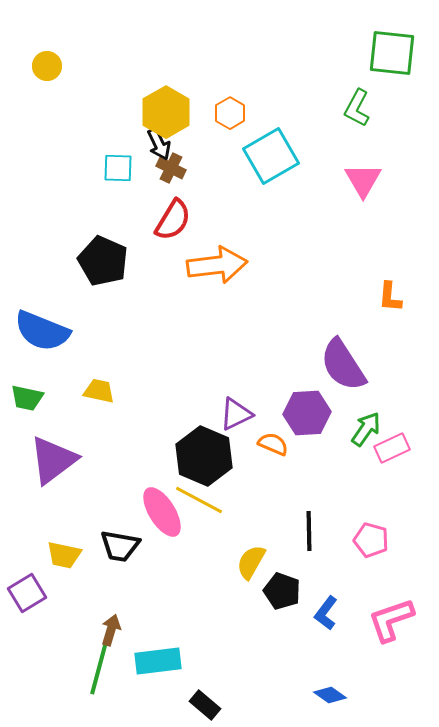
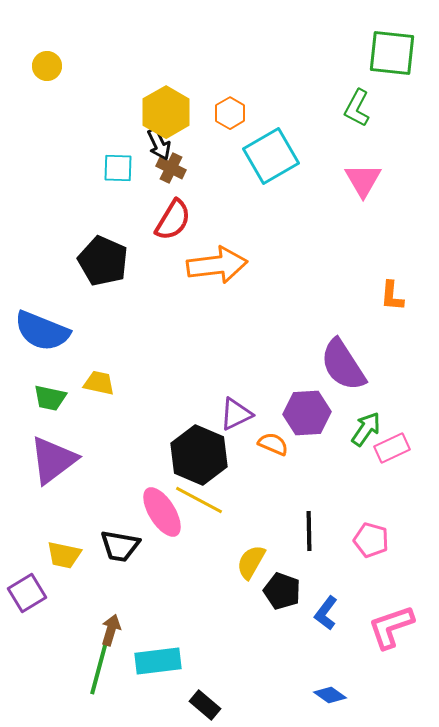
orange L-shape at (390, 297): moved 2 px right, 1 px up
yellow trapezoid at (99, 391): moved 8 px up
green trapezoid at (27, 398): moved 23 px right
black hexagon at (204, 456): moved 5 px left, 1 px up
pink L-shape at (391, 620): moved 7 px down
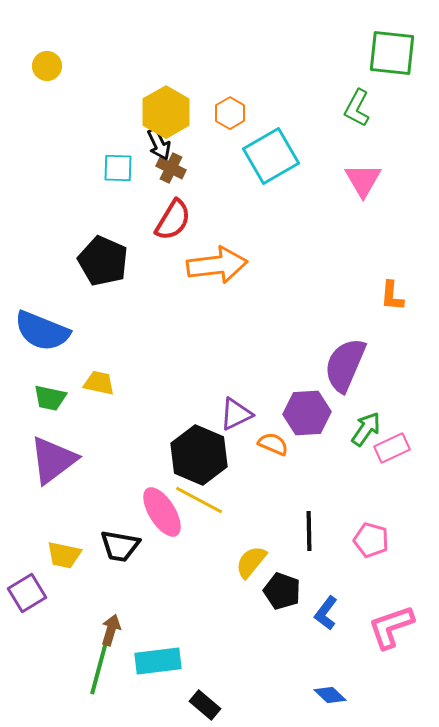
purple semicircle at (343, 365): moved 2 px right; rotated 56 degrees clockwise
yellow semicircle at (251, 562): rotated 9 degrees clockwise
blue diamond at (330, 695): rotated 8 degrees clockwise
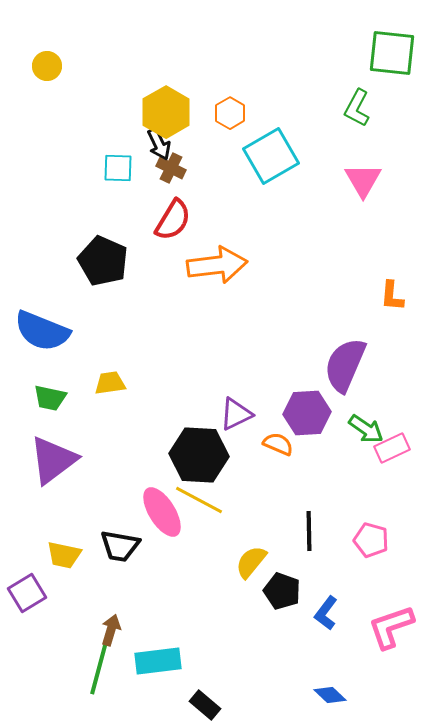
yellow trapezoid at (99, 383): moved 11 px right; rotated 20 degrees counterclockwise
green arrow at (366, 429): rotated 90 degrees clockwise
orange semicircle at (273, 444): moved 5 px right
black hexagon at (199, 455): rotated 20 degrees counterclockwise
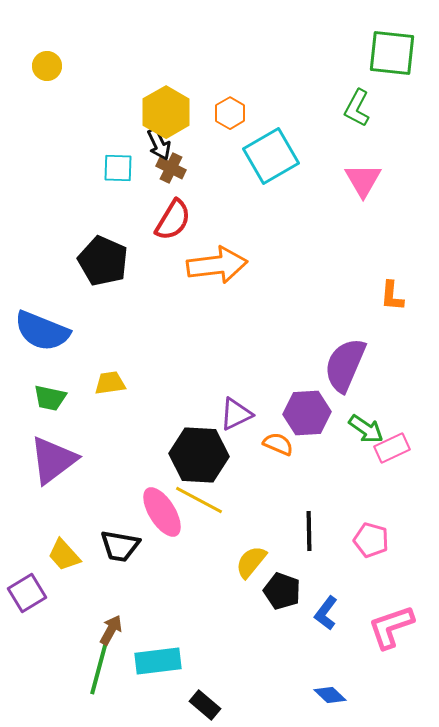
yellow trapezoid at (64, 555): rotated 36 degrees clockwise
brown arrow at (111, 630): rotated 12 degrees clockwise
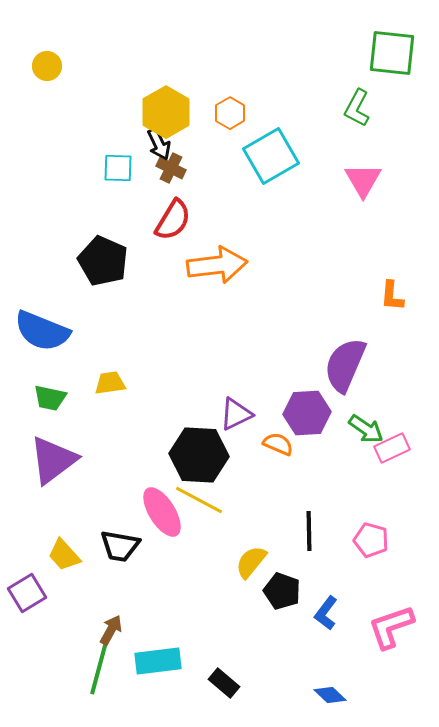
black rectangle at (205, 705): moved 19 px right, 22 px up
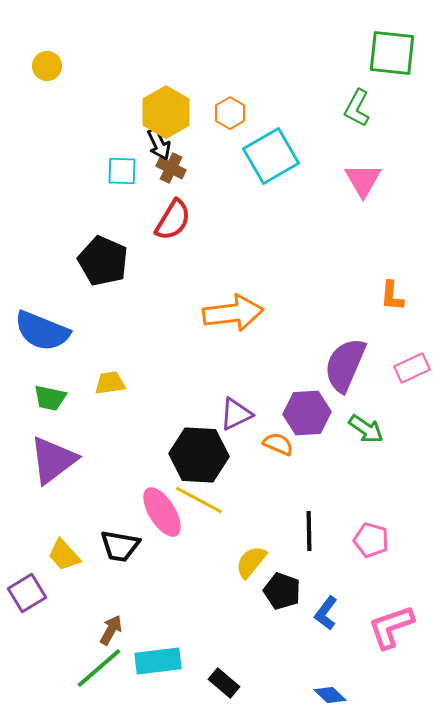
cyan square at (118, 168): moved 4 px right, 3 px down
orange arrow at (217, 265): moved 16 px right, 48 px down
pink rectangle at (392, 448): moved 20 px right, 80 px up
green line at (99, 668): rotated 34 degrees clockwise
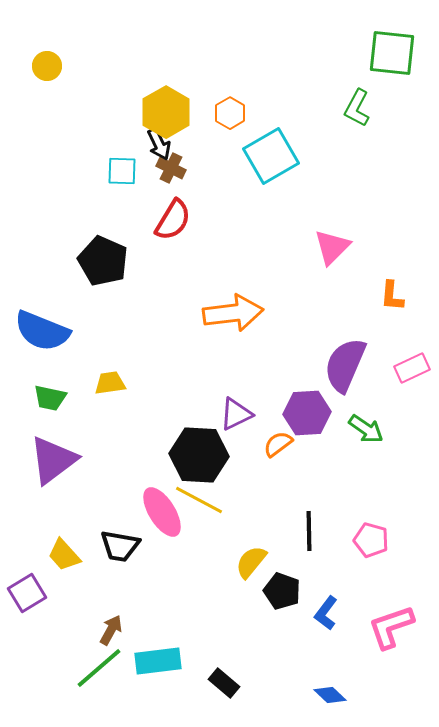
pink triangle at (363, 180): moved 31 px left, 67 px down; rotated 15 degrees clockwise
orange semicircle at (278, 444): rotated 60 degrees counterclockwise
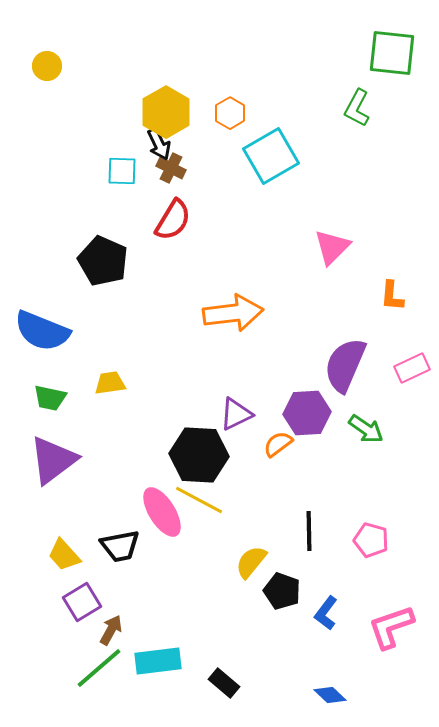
black trapezoid at (120, 546): rotated 21 degrees counterclockwise
purple square at (27, 593): moved 55 px right, 9 px down
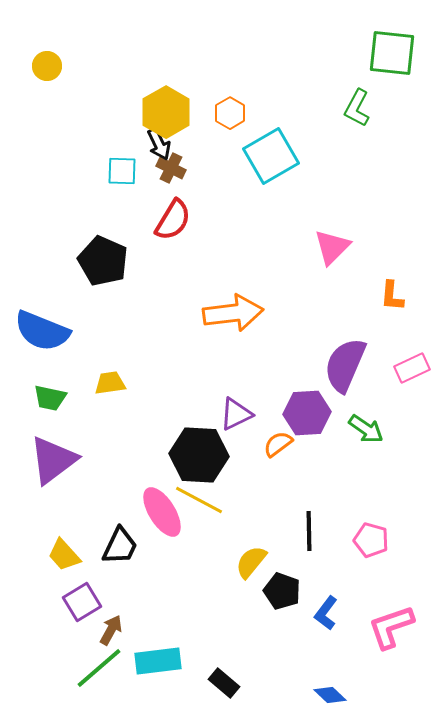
black trapezoid at (120, 546): rotated 54 degrees counterclockwise
